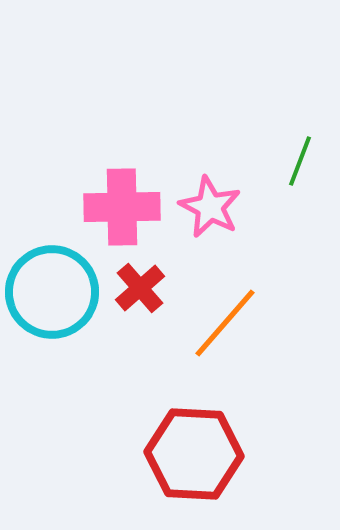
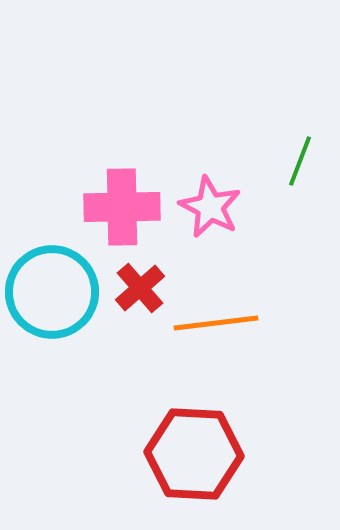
orange line: moved 9 px left; rotated 42 degrees clockwise
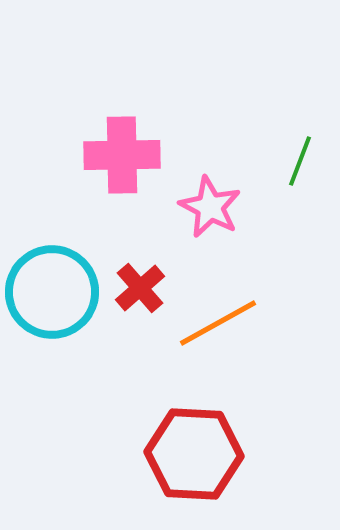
pink cross: moved 52 px up
orange line: moved 2 px right; rotated 22 degrees counterclockwise
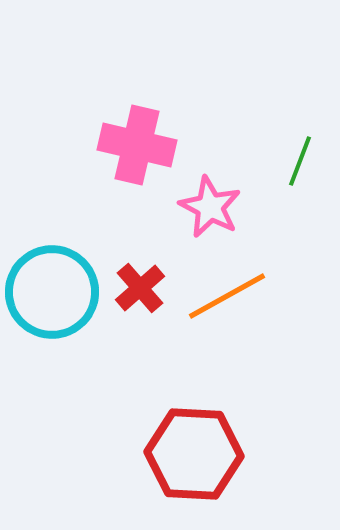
pink cross: moved 15 px right, 10 px up; rotated 14 degrees clockwise
orange line: moved 9 px right, 27 px up
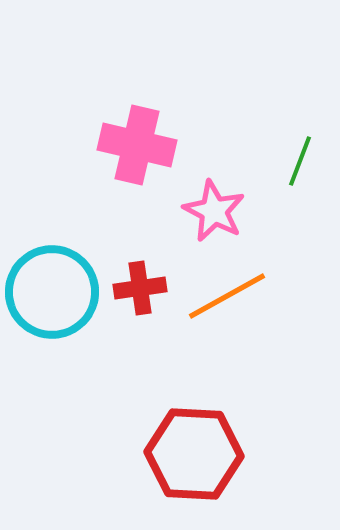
pink star: moved 4 px right, 4 px down
red cross: rotated 33 degrees clockwise
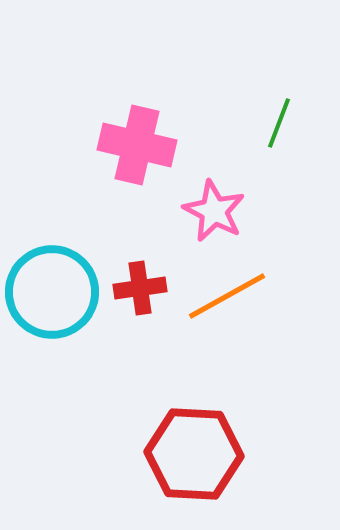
green line: moved 21 px left, 38 px up
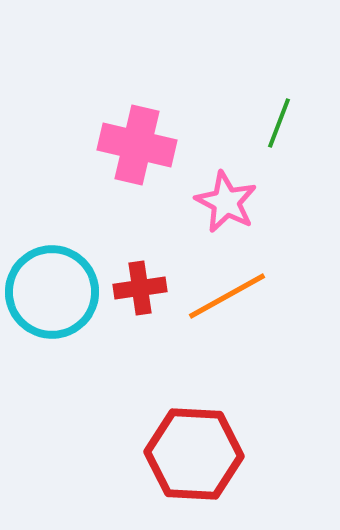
pink star: moved 12 px right, 9 px up
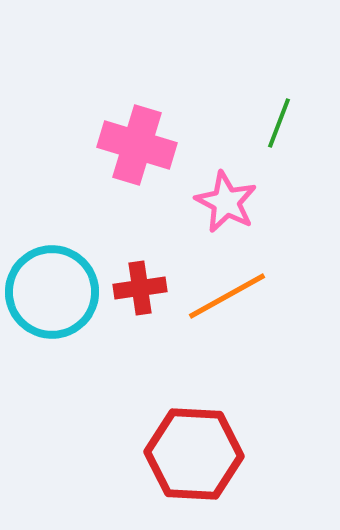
pink cross: rotated 4 degrees clockwise
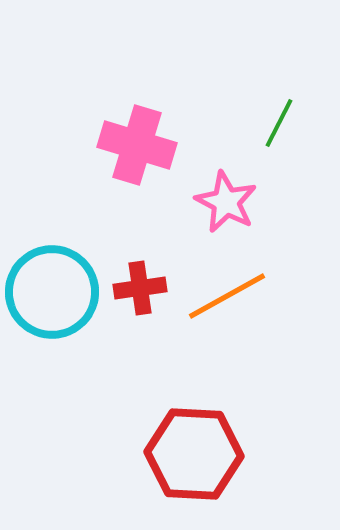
green line: rotated 6 degrees clockwise
